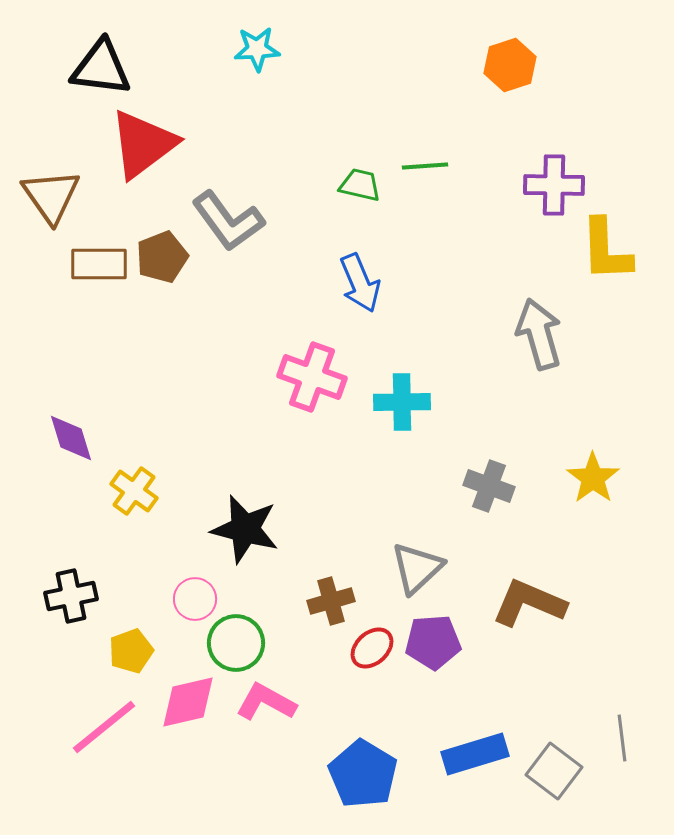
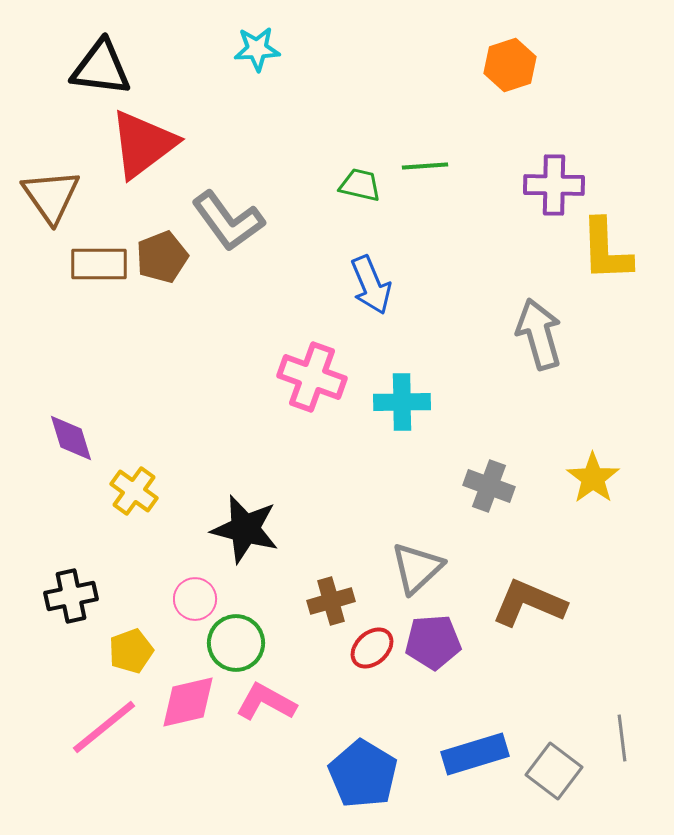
blue arrow: moved 11 px right, 2 px down
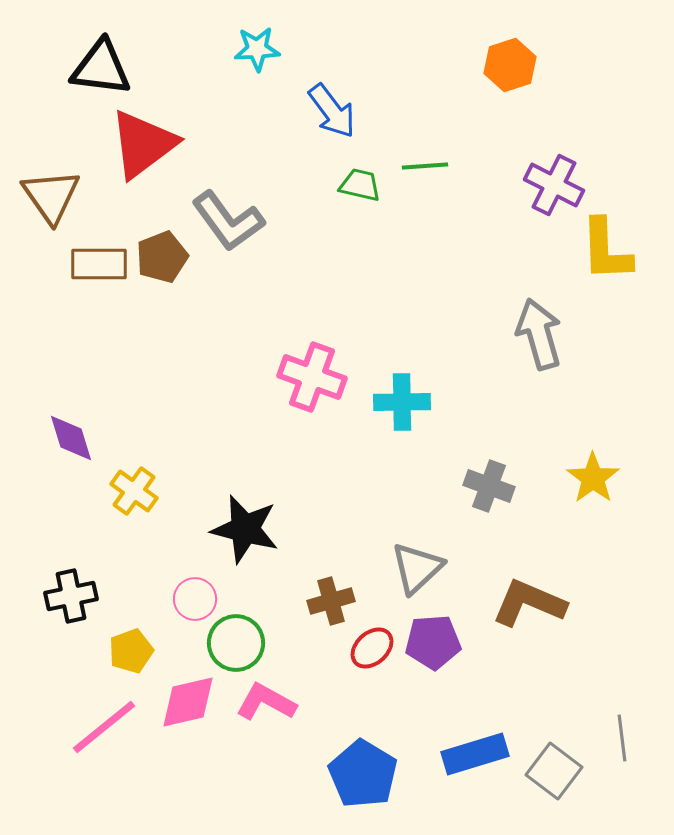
purple cross: rotated 26 degrees clockwise
blue arrow: moved 39 px left, 174 px up; rotated 14 degrees counterclockwise
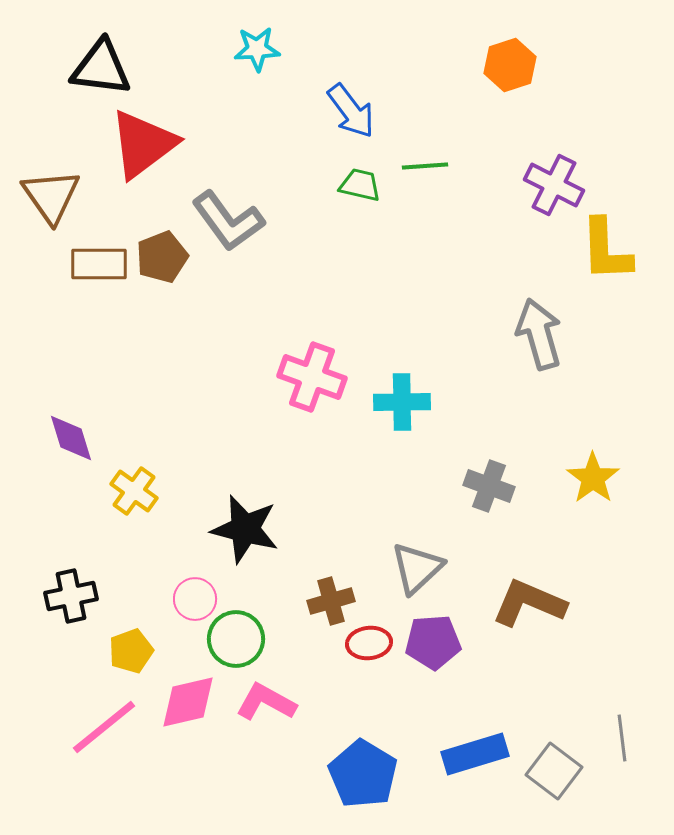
blue arrow: moved 19 px right
green circle: moved 4 px up
red ellipse: moved 3 px left, 5 px up; rotated 36 degrees clockwise
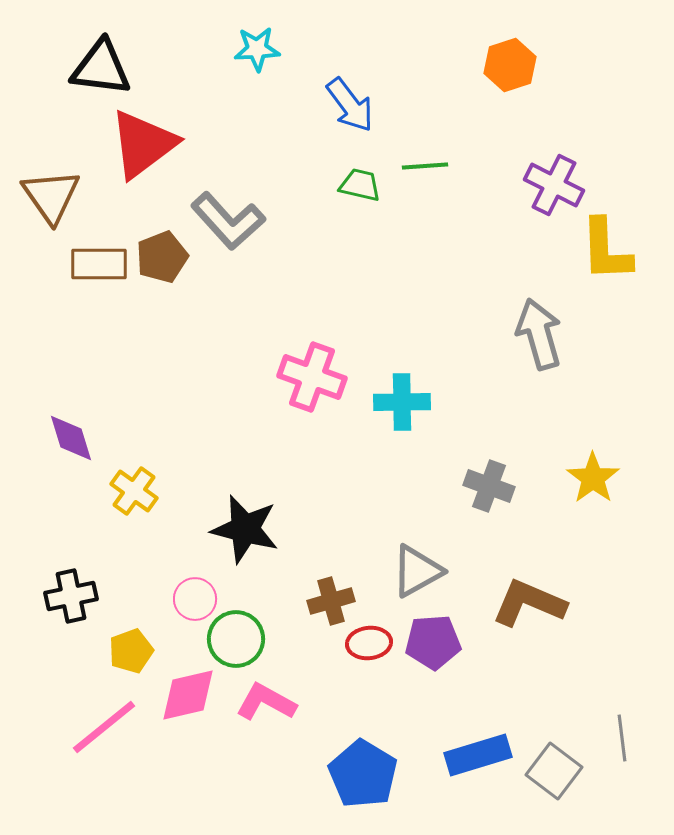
blue arrow: moved 1 px left, 6 px up
gray L-shape: rotated 6 degrees counterclockwise
gray triangle: moved 3 px down; rotated 14 degrees clockwise
pink diamond: moved 7 px up
blue rectangle: moved 3 px right, 1 px down
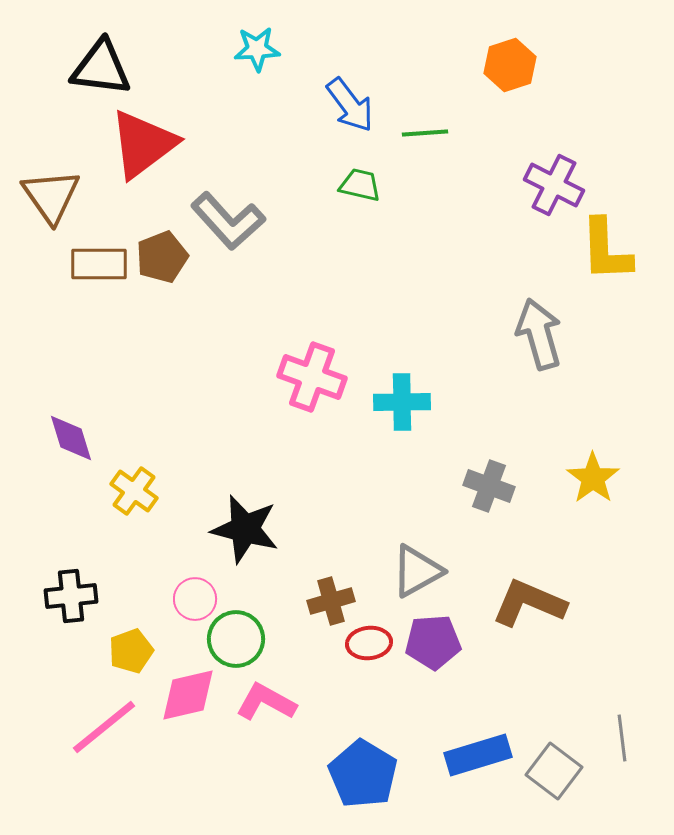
green line: moved 33 px up
black cross: rotated 6 degrees clockwise
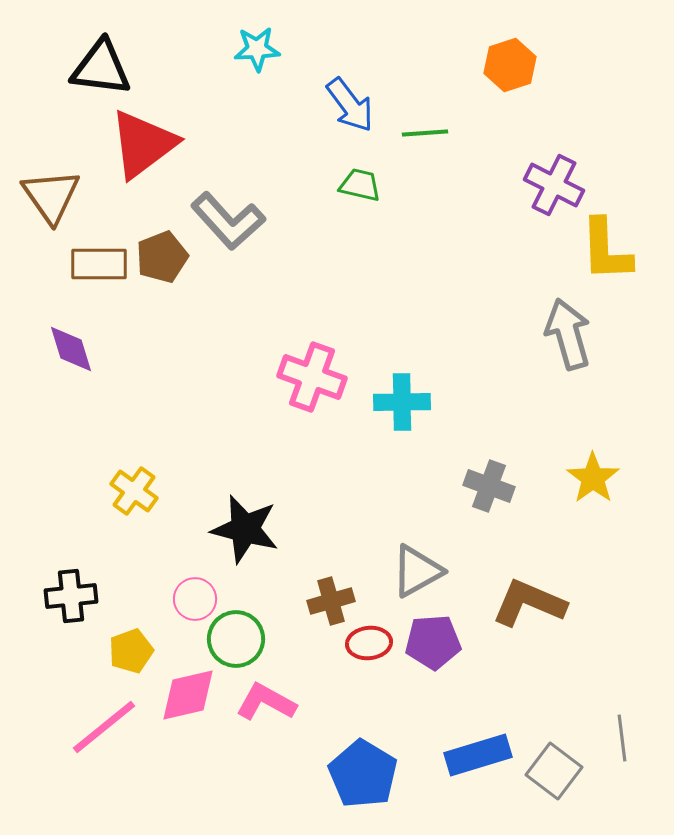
gray arrow: moved 29 px right
purple diamond: moved 89 px up
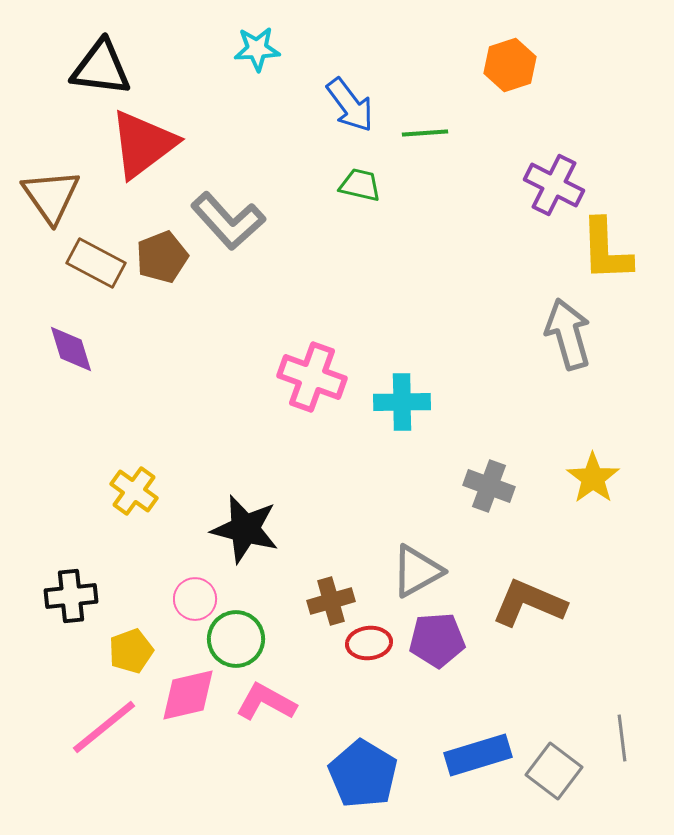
brown rectangle: moved 3 px left, 1 px up; rotated 28 degrees clockwise
purple pentagon: moved 4 px right, 2 px up
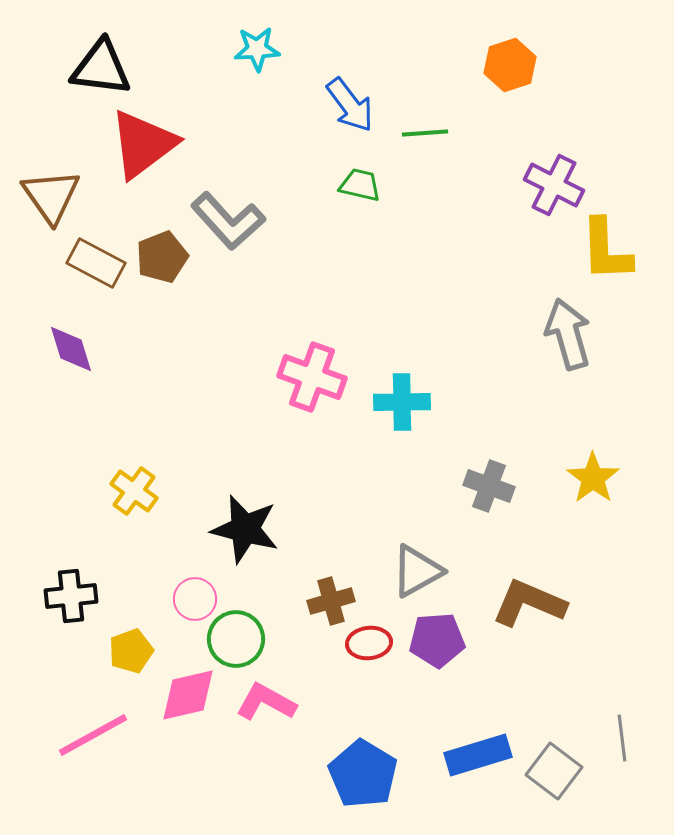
pink line: moved 11 px left, 8 px down; rotated 10 degrees clockwise
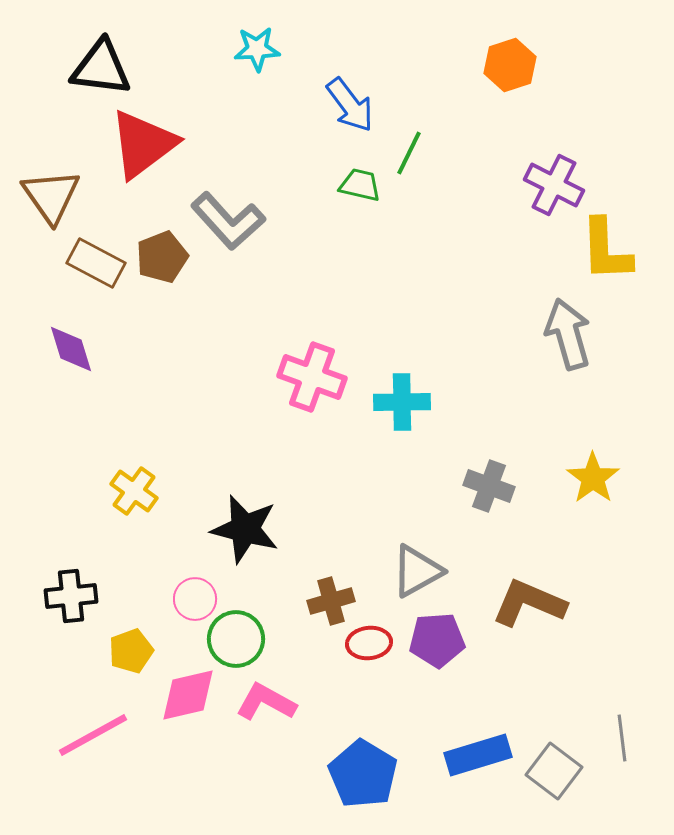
green line: moved 16 px left, 20 px down; rotated 60 degrees counterclockwise
